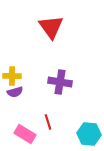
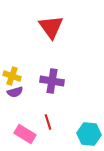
yellow cross: rotated 18 degrees clockwise
purple cross: moved 8 px left, 1 px up
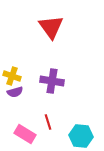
cyan hexagon: moved 8 px left, 2 px down
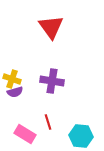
yellow cross: moved 3 px down
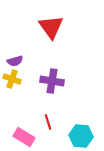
purple semicircle: moved 31 px up
pink rectangle: moved 1 px left, 3 px down
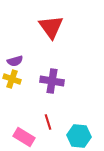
cyan hexagon: moved 2 px left
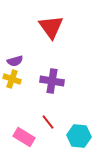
red line: rotated 21 degrees counterclockwise
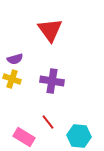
red triangle: moved 1 px left, 3 px down
purple semicircle: moved 2 px up
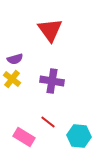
yellow cross: rotated 18 degrees clockwise
red line: rotated 14 degrees counterclockwise
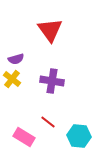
purple semicircle: moved 1 px right
